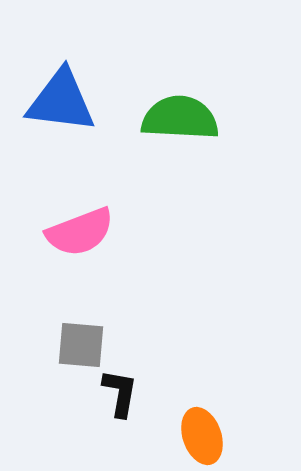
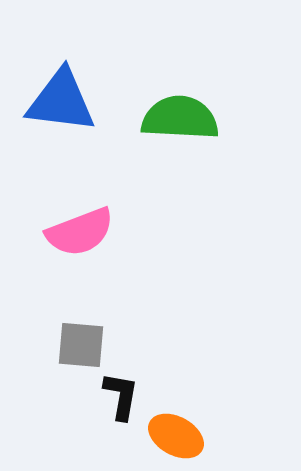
black L-shape: moved 1 px right, 3 px down
orange ellipse: moved 26 px left; rotated 42 degrees counterclockwise
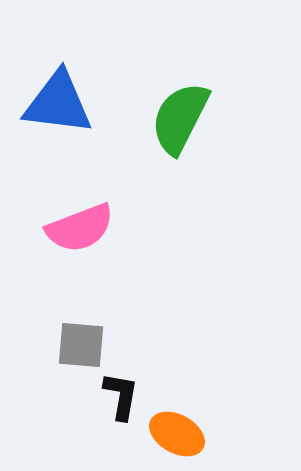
blue triangle: moved 3 px left, 2 px down
green semicircle: rotated 66 degrees counterclockwise
pink semicircle: moved 4 px up
orange ellipse: moved 1 px right, 2 px up
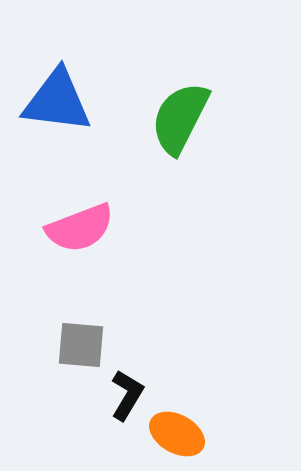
blue triangle: moved 1 px left, 2 px up
black L-shape: moved 6 px right, 1 px up; rotated 21 degrees clockwise
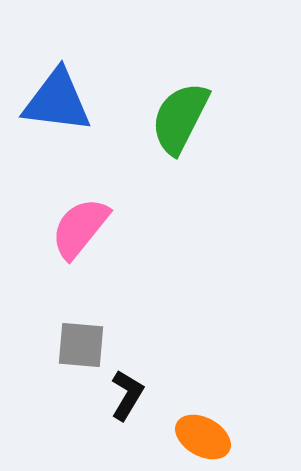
pink semicircle: rotated 150 degrees clockwise
orange ellipse: moved 26 px right, 3 px down
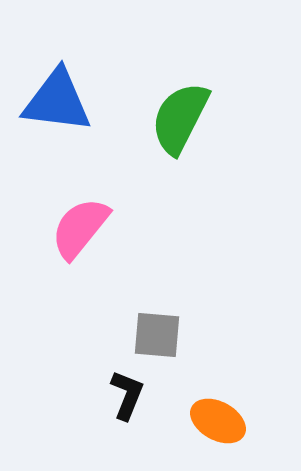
gray square: moved 76 px right, 10 px up
black L-shape: rotated 9 degrees counterclockwise
orange ellipse: moved 15 px right, 16 px up
